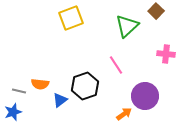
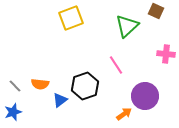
brown square: rotated 21 degrees counterclockwise
gray line: moved 4 px left, 5 px up; rotated 32 degrees clockwise
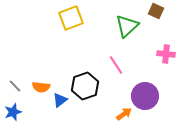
orange semicircle: moved 1 px right, 3 px down
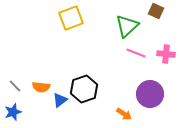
pink line: moved 20 px right, 12 px up; rotated 36 degrees counterclockwise
black hexagon: moved 1 px left, 3 px down
purple circle: moved 5 px right, 2 px up
orange arrow: rotated 70 degrees clockwise
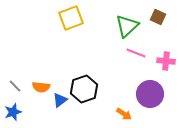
brown square: moved 2 px right, 6 px down
pink cross: moved 7 px down
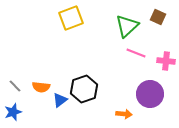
orange arrow: rotated 28 degrees counterclockwise
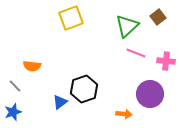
brown square: rotated 28 degrees clockwise
orange semicircle: moved 9 px left, 21 px up
blue triangle: moved 2 px down
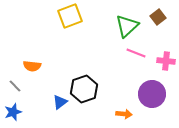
yellow square: moved 1 px left, 2 px up
purple circle: moved 2 px right
